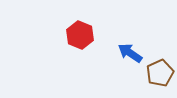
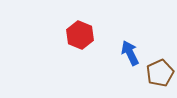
blue arrow: rotated 30 degrees clockwise
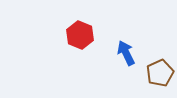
blue arrow: moved 4 px left
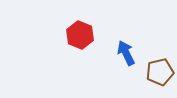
brown pentagon: moved 1 px up; rotated 12 degrees clockwise
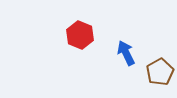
brown pentagon: rotated 16 degrees counterclockwise
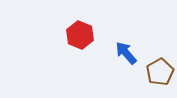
blue arrow: rotated 15 degrees counterclockwise
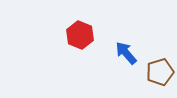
brown pentagon: rotated 12 degrees clockwise
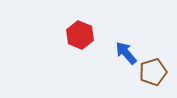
brown pentagon: moved 7 px left
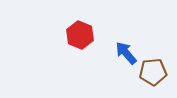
brown pentagon: rotated 12 degrees clockwise
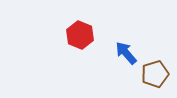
brown pentagon: moved 2 px right, 2 px down; rotated 12 degrees counterclockwise
